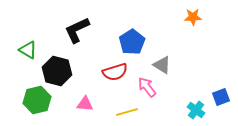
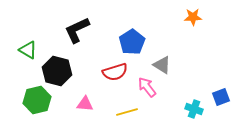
cyan cross: moved 2 px left, 1 px up; rotated 18 degrees counterclockwise
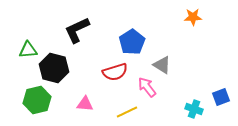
green triangle: rotated 36 degrees counterclockwise
black hexagon: moved 3 px left, 3 px up
yellow line: rotated 10 degrees counterclockwise
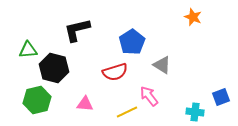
orange star: rotated 24 degrees clockwise
black L-shape: rotated 12 degrees clockwise
pink arrow: moved 2 px right, 9 px down
cyan cross: moved 1 px right, 3 px down; rotated 12 degrees counterclockwise
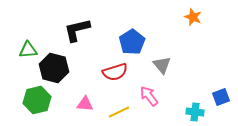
gray triangle: rotated 18 degrees clockwise
yellow line: moved 8 px left
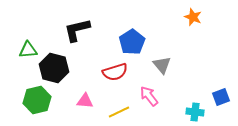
pink triangle: moved 3 px up
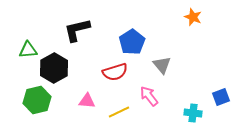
black hexagon: rotated 16 degrees clockwise
pink triangle: moved 2 px right
cyan cross: moved 2 px left, 1 px down
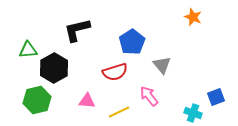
blue square: moved 5 px left
cyan cross: rotated 12 degrees clockwise
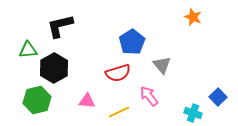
black L-shape: moved 17 px left, 4 px up
red semicircle: moved 3 px right, 1 px down
blue square: moved 2 px right; rotated 24 degrees counterclockwise
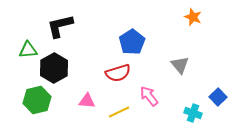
gray triangle: moved 18 px right
